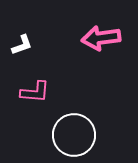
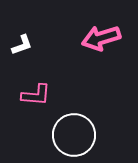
pink arrow: rotated 9 degrees counterclockwise
pink L-shape: moved 1 px right, 3 px down
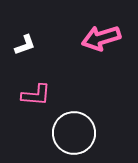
white L-shape: moved 3 px right
white circle: moved 2 px up
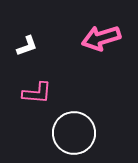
white L-shape: moved 2 px right, 1 px down
pink L-shape: moved 1 px right, 2 px up
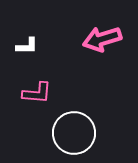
pink arrow: moved 1 px right, 1 px down
white L-shape: rotated 20 degrees clockwise
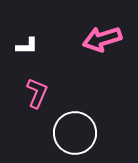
pink L-shape: rotated 72 degrees counterclockwise
white circle: moved 1 px right
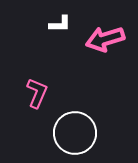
pink arrow: moved 3 px right
white L-shape: moved 33 px right, 22 px up
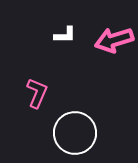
white L-shape: moved 5 px right, 11 px down
pink arrow: moved 9 px right, 1 px down
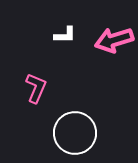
pink L-shape: moved 1 px left, 5 px up
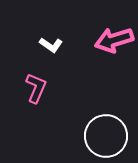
white L-shape: moved 14 px left, 10 px down; rotated 35 degrees clockwise
white circle: moved 31 px right, 3 px down
